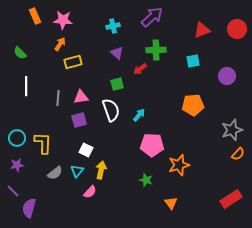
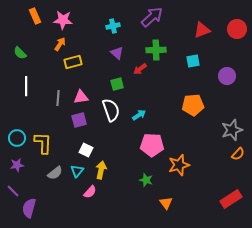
cyan arrow: rotated 16 degrees clockwise
orange triangle: moved 5 px left
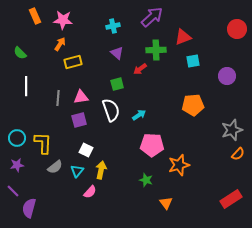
red triangle: moved 19 px left, 7 px down
gray semicircle: moved 6 px up
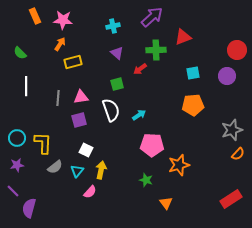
red circle: moved 21 px down
cyan square: moved 12 px down
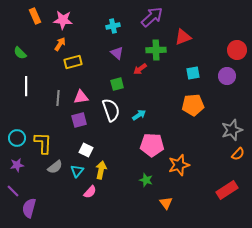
red rectangle: moved 4 px left, 9 px up
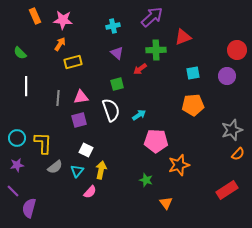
pink pentagon: moved 4 px right, 4 px up
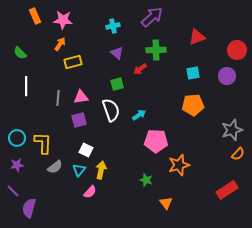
red triangle: moved 14 px right
cyan triangle: moved 2 px right, 1 px up
